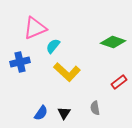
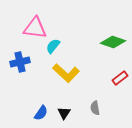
pink triangle: rotated 30 degrees clockwise
yellow L-shape: moved 1 px left, 1 px down
red rectangle: moved 1 px right, 4 px up
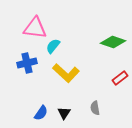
blue cross: moved 7 px right, 1 px down
